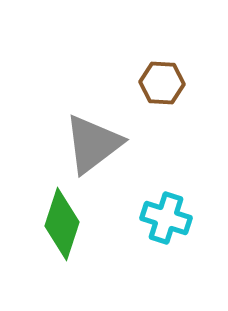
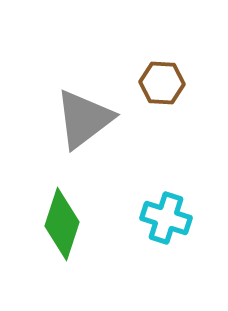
gray triangle: moved 9 px left, 25 px up
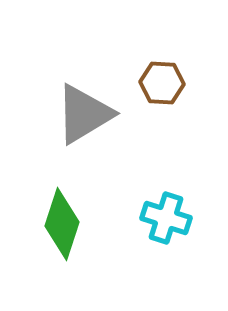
gray triangle: moved 5 px up; rotated 6 degrees clockwise
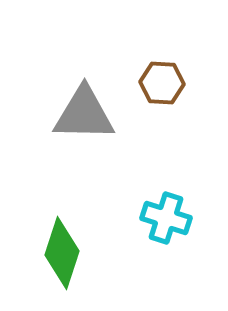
gray triangle: rotated 32 degrees clockwise
green diamond: moved 29 px down
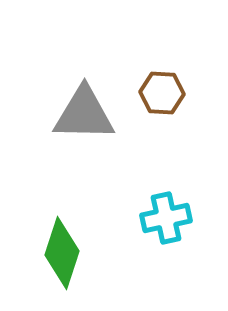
brown hexagon: moved 10 px down
cyan cross: rotated 30 degrees counterclockwise
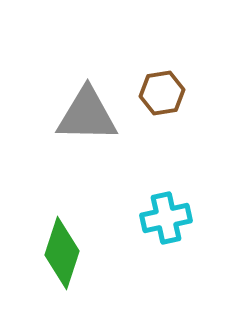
brown hexagon: rotated 12 degrees counterclockwise
gray triangle: moved 3 px right, 1 px down
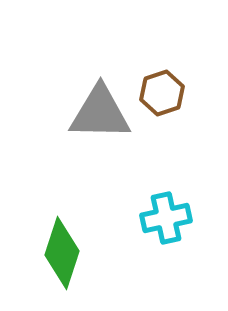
brown hexagon: rotated 9 degrees counterclockwise
gray triangle: moved 13 px right, 2 px up
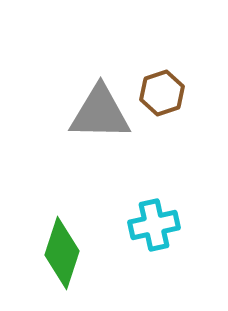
cyan cross: moved 12 px left, 7 px down
